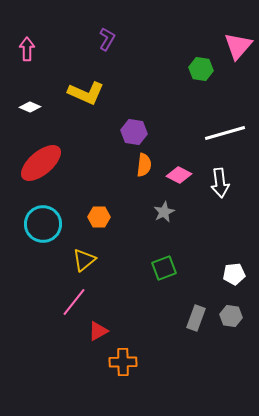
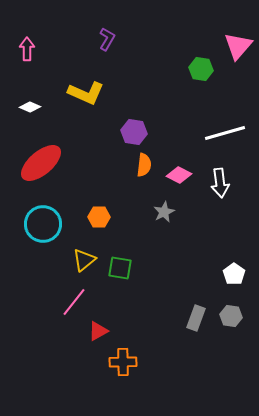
green square: moved 44 px left; rotated 30 degrees clockwise
white pentagon: rotated 30 degrees counterclockwise
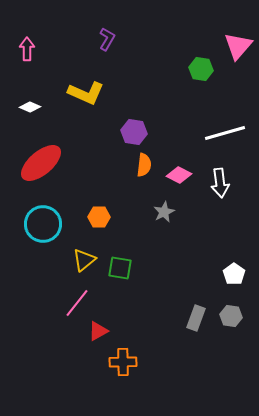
pink line: moved 3 px right, 1 px down
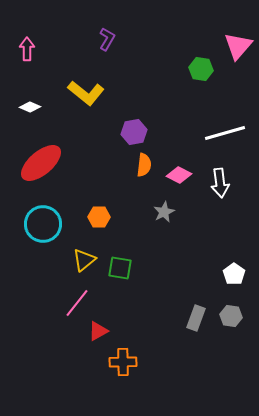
yellow L-shape: rotated 15 degrees clockwise
purple hexagon: rotated 20 degrees counterclockwise
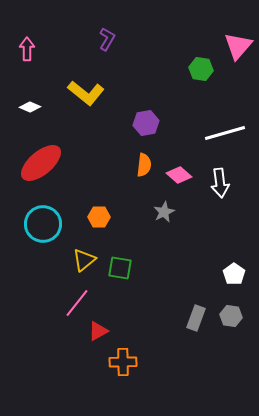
purple hexagon: moved 12 px right, 9 px up
pink diamond: rotated 15 degrees clockwise
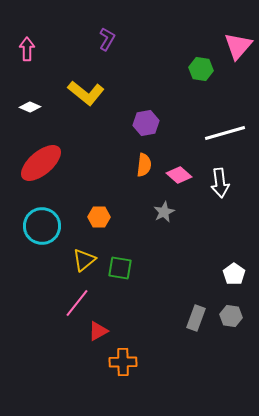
cyan circle: moved 1 px left, 2 px down
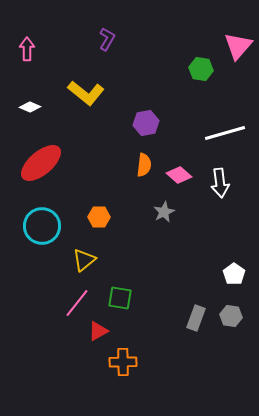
green square: moved 30 px down
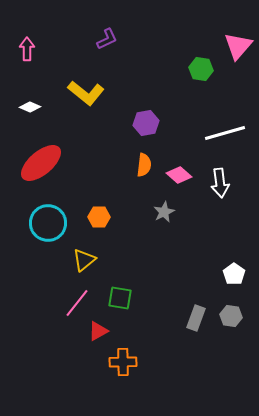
purple L-shape: rotated 35 degrees clockwise
cyan circle: moved 6 px right, 3 px up
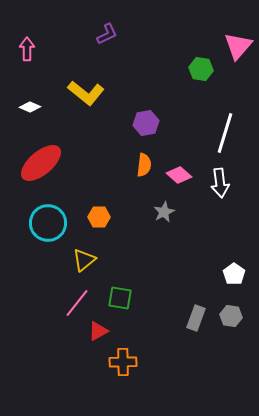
purple L-shape: moved 5 px up
white line: rotated 57 degrees counterclockwise
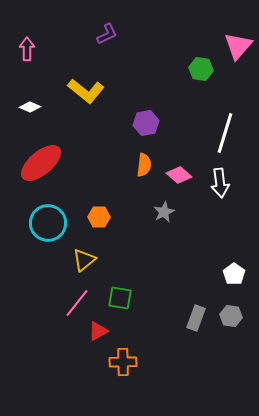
yellow L-shape: moved 2 px up
